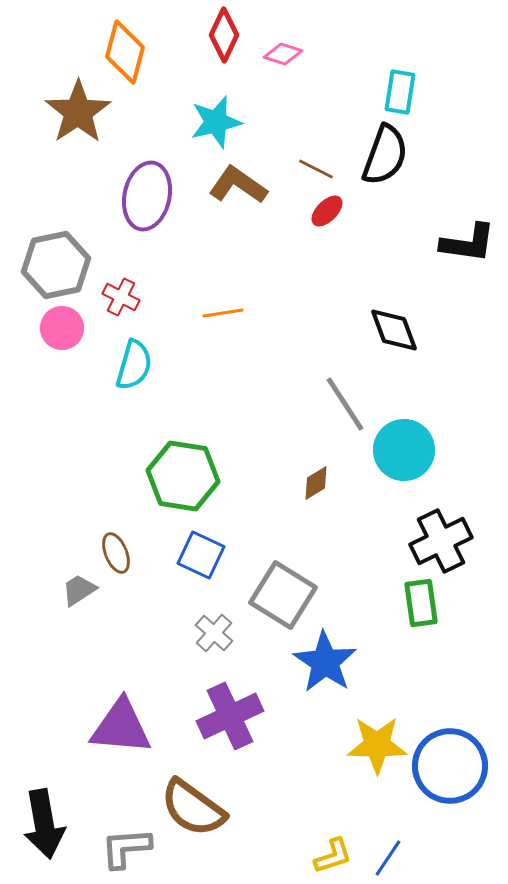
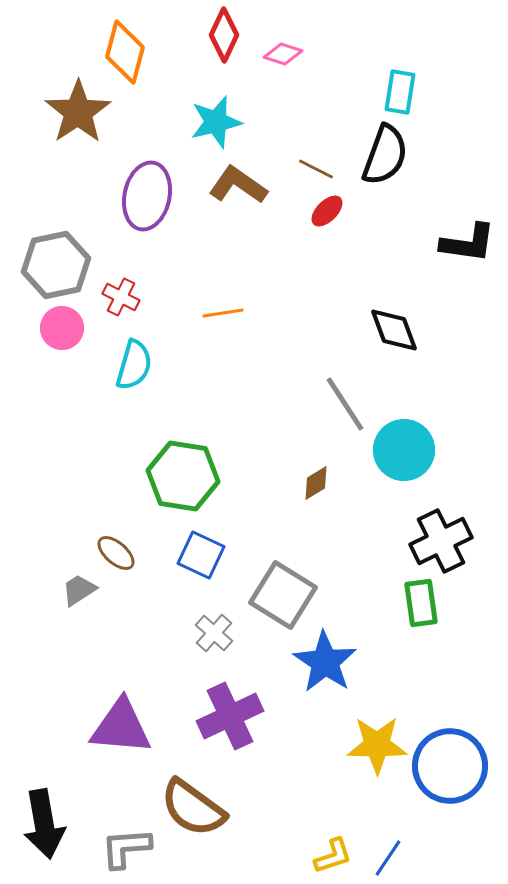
brown ellipse: rotated 27 degrees counterclockwise
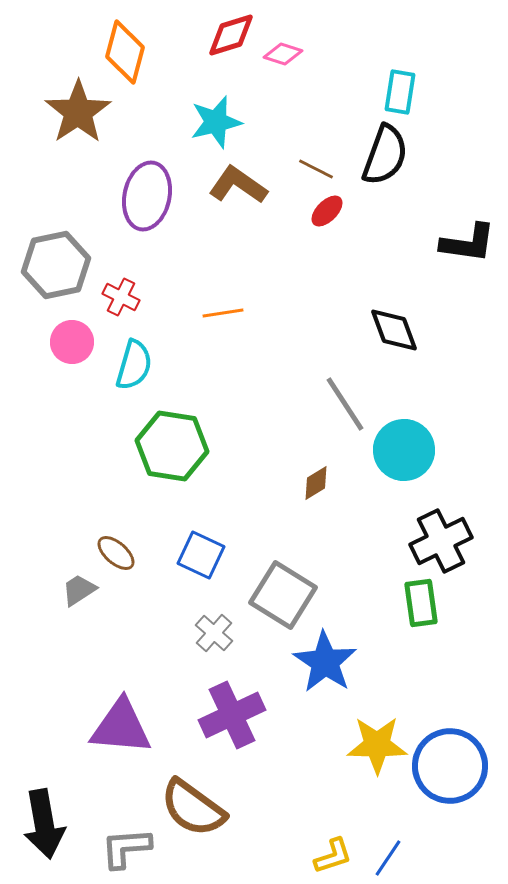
red diamond: moved 7 px right; rotated 48 degrees clockwise
pink circle: moved 10 px right, 14 px down
green hexagon: moved 11 px left, 30 px up
purple cross: moved 2 px right, 1 px up
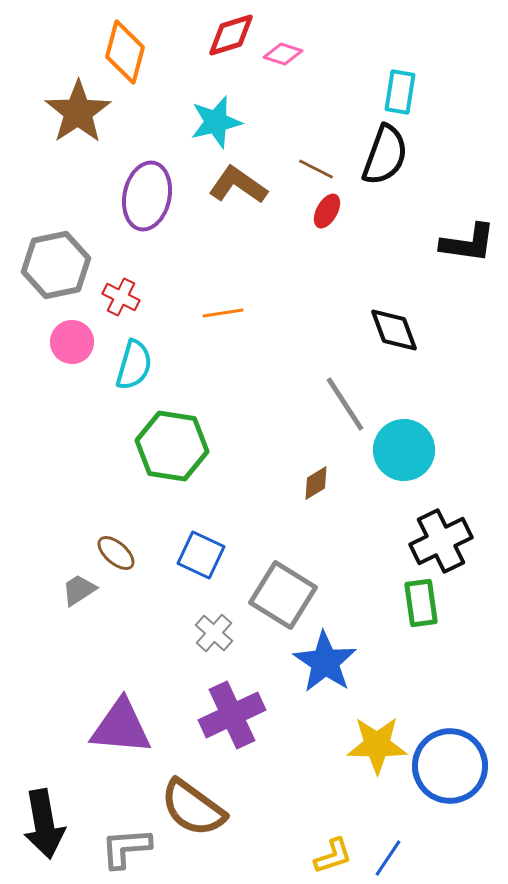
red ellipse: rotated 16 degrees counterclockwise
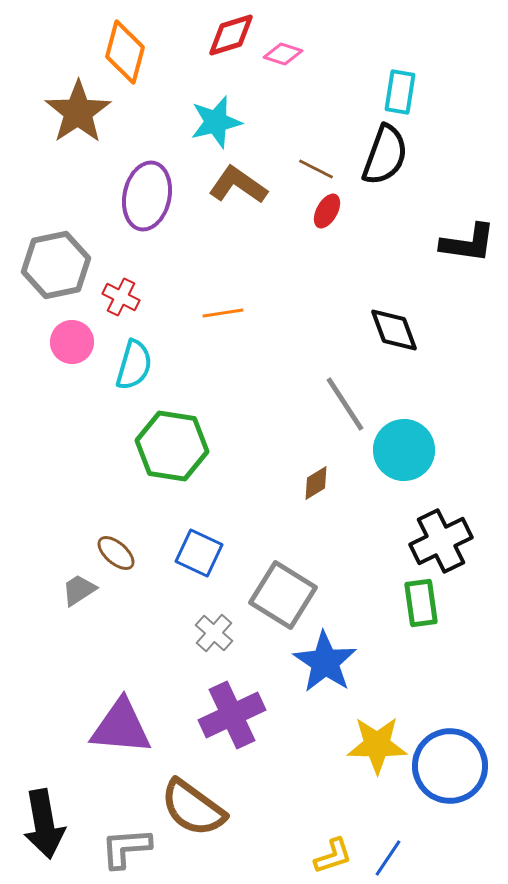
blue square: moved 2 px left, 2 px up
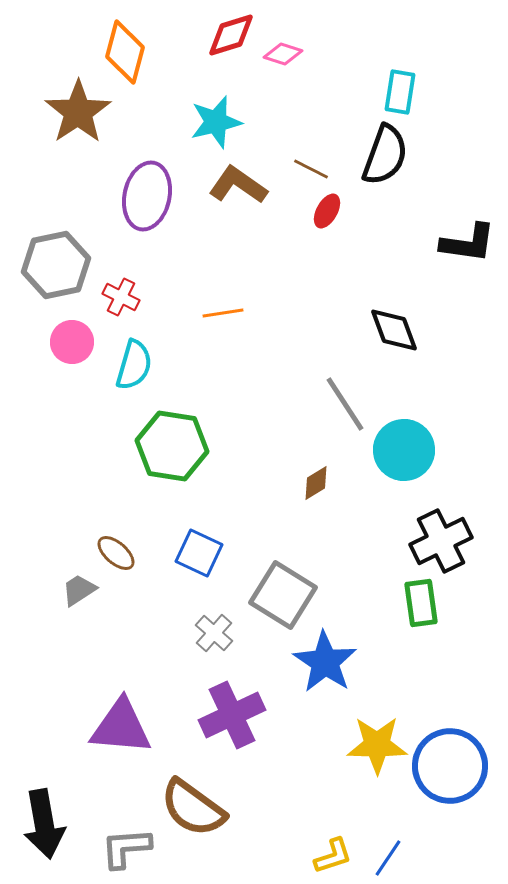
brown line: moved 5 px left
